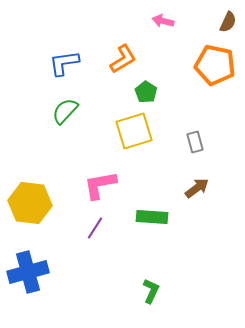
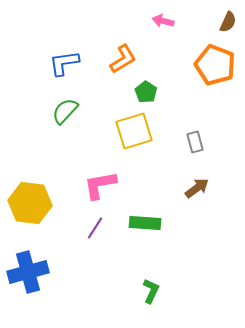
orange pentagon: rotated 9 degrees clockwise
green rectangle: moved 7 px left, 6 px down
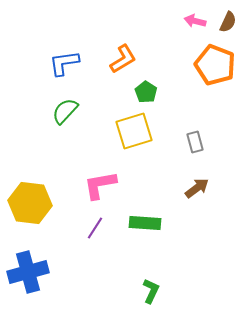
pink arrow: moved 32 px right
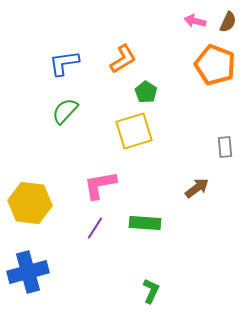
gray rectangle: moved 30 px right, 5 px down; rotated 10 degrees clockwise
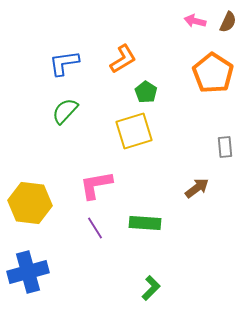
orange pentagon: moved 2 px left, 8 px down; rotated 12 degrees clockwise
pink L-shape: moved 4 px left
purple line: rotated 65 degrees counterclockwise
green L-shape: moved 3 px up; rotated 20 degrees clockwise
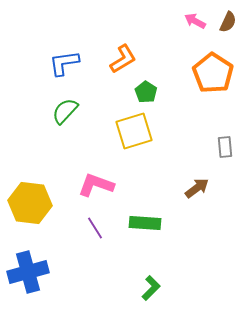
pink arrow: rotated 15 degrees clockwise
pink L-shape: rotated 30 degrees clockwise
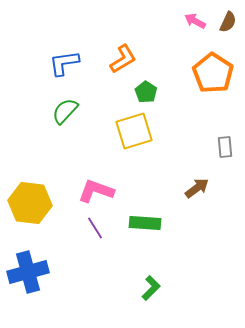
pink L-shape: moved 6 px down
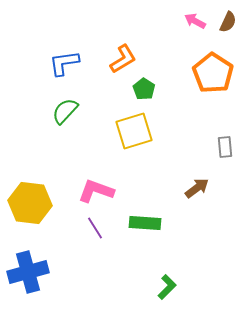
green pentagon: moved 2 px left, 3 px up
green L-shape: moved 16 px right, 1 px up
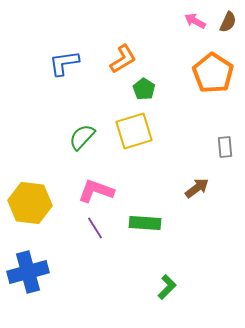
green semicircle: moved 17 px right, 26 px down
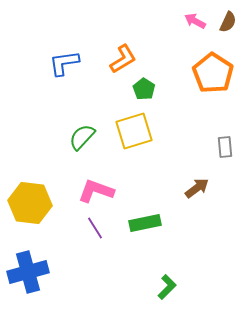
green rectangle: rotated 16 degrees counterclockwise
